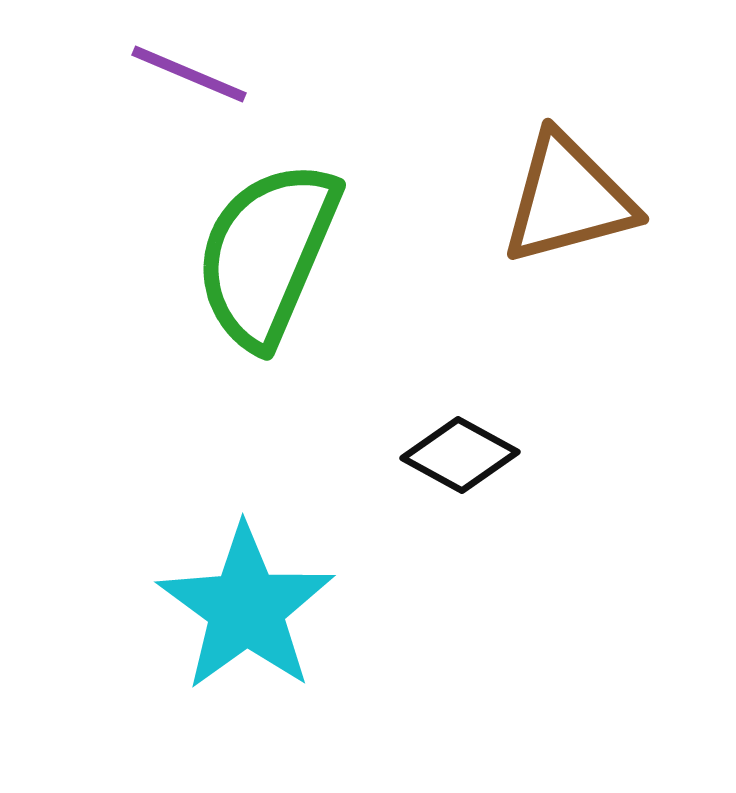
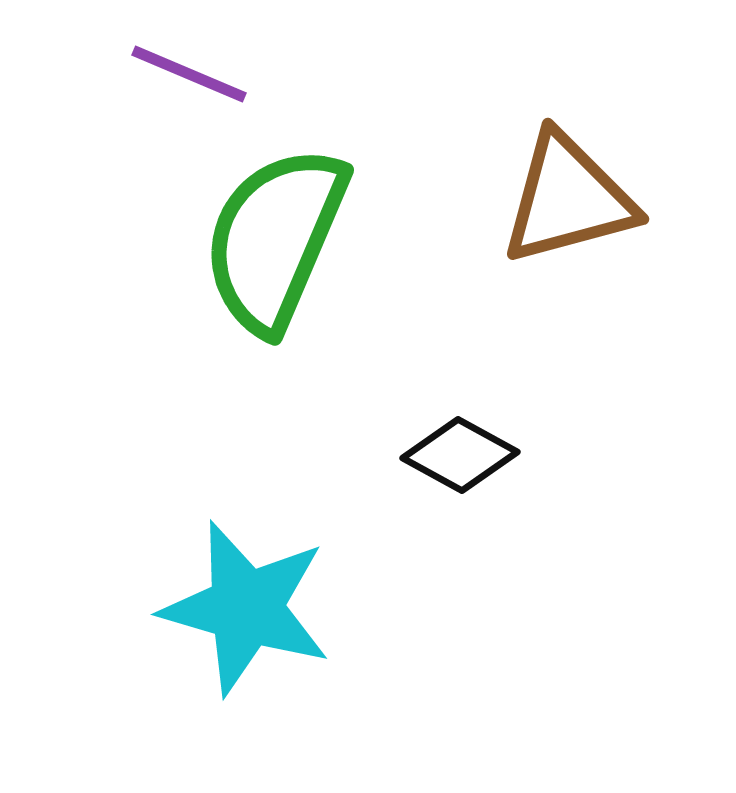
green semicircle: moved 8 px right, 15 px up
cyan star: rotated 20 degrees counterclockwise
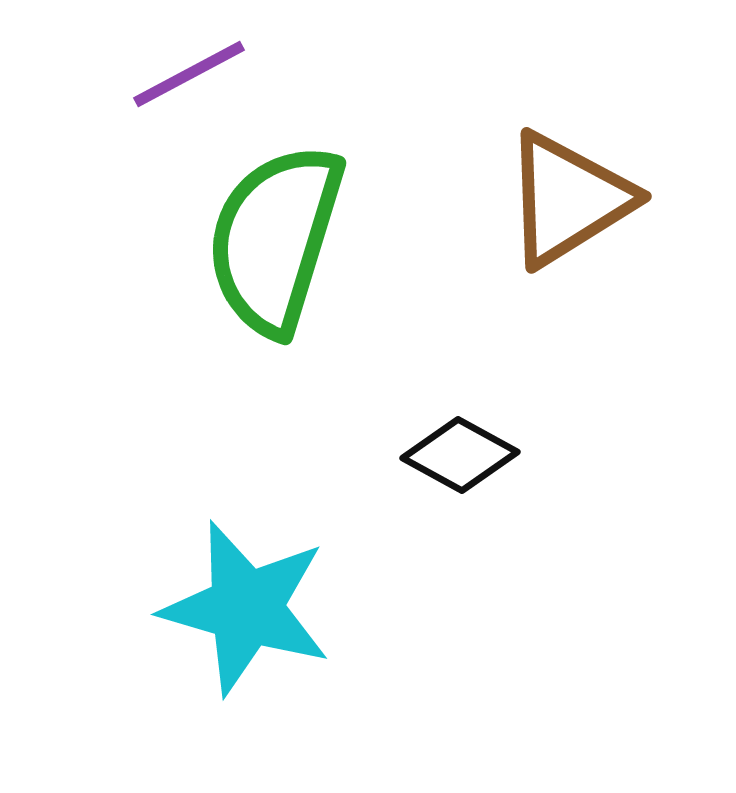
purple line: rotated 51 degrees counterclockwise
brown triangle: rotated 17 degrees counterclockwise
green semicircle: rotated 6 degrees counterclockwise
